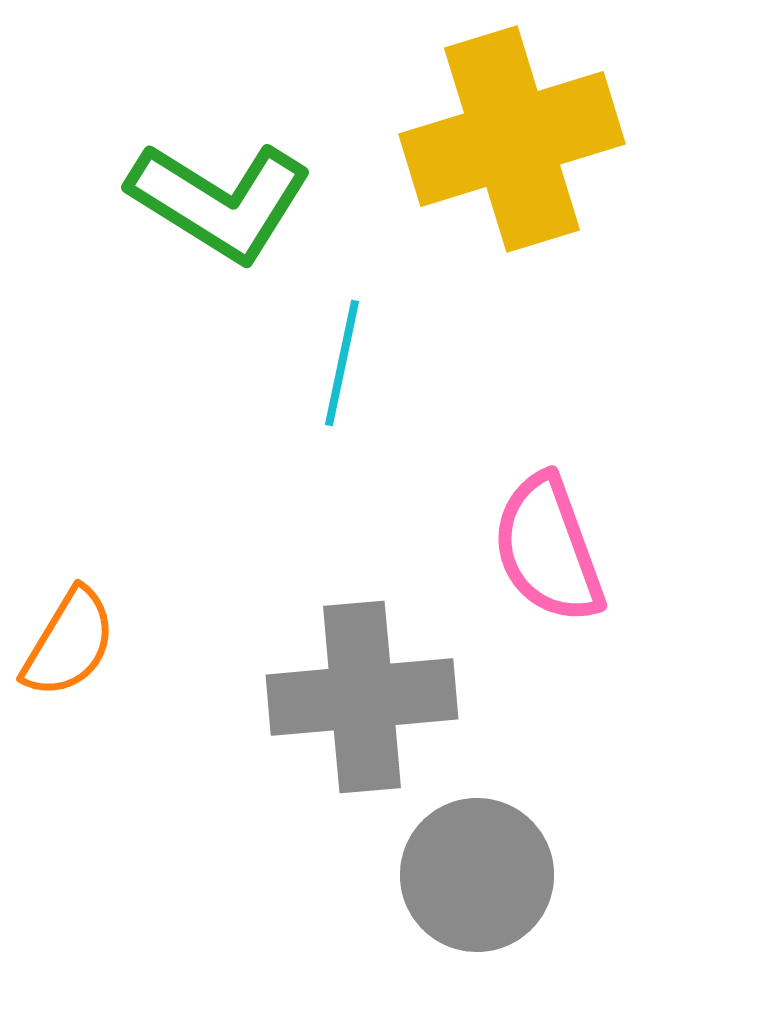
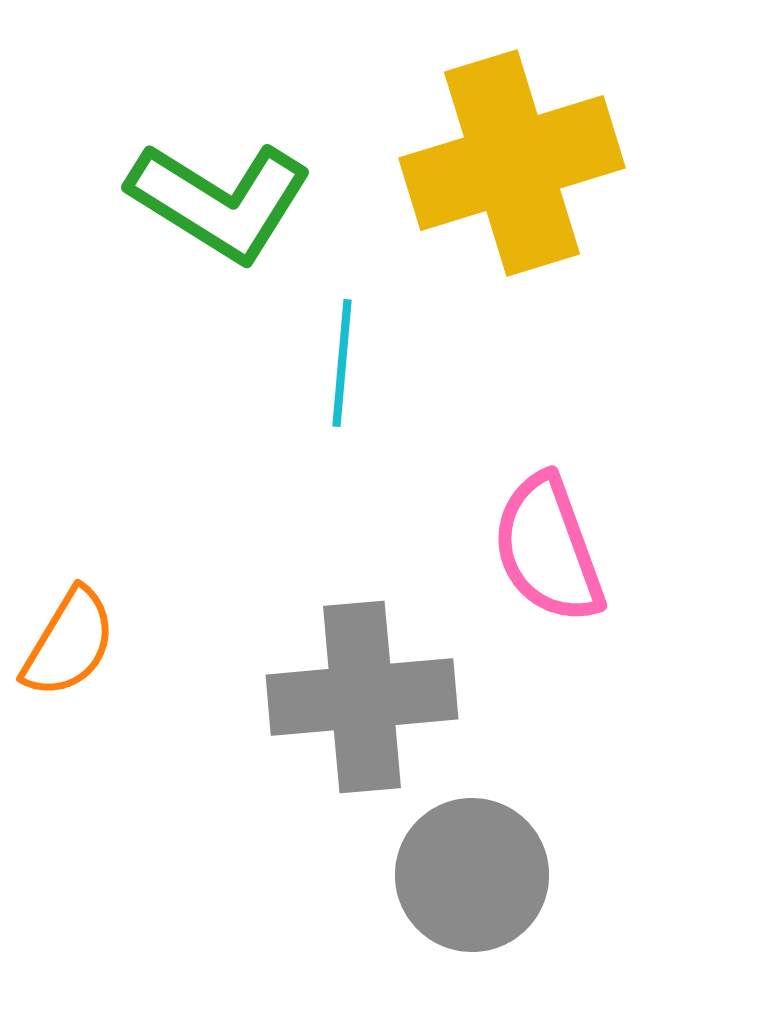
yellow cross: moved 24 px down
cyan line: rotated 7 degrees counterclockwise
gray circle: moved 5 px left
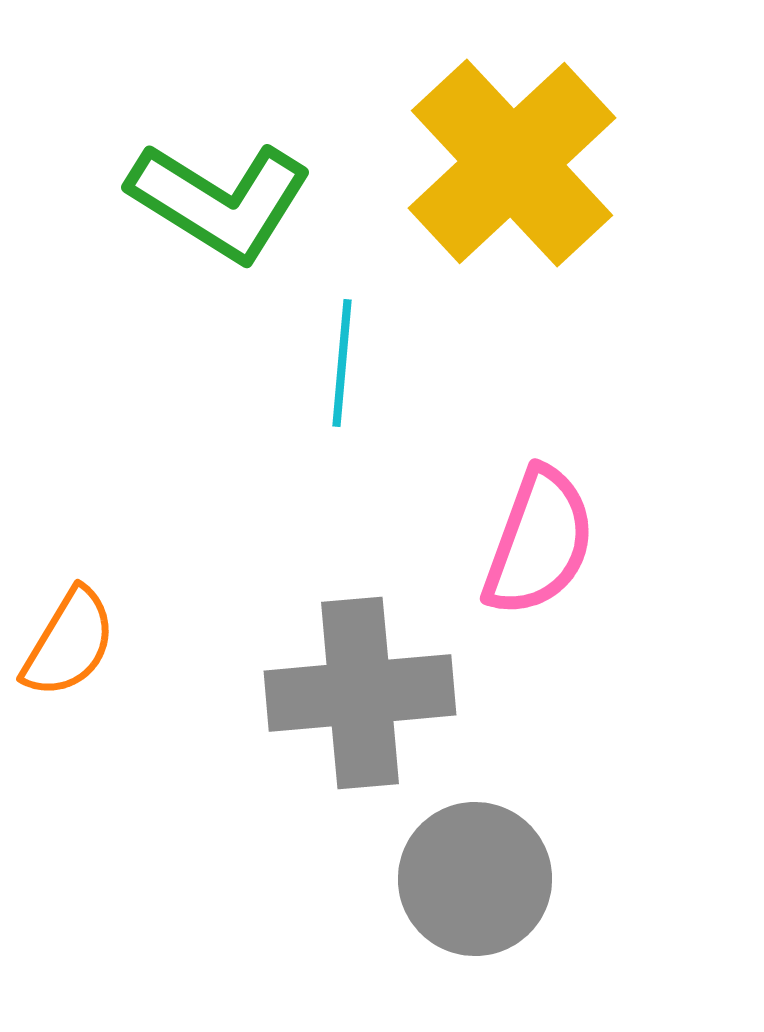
yellow cross: rotated 26 degrees counterclockwise
pink semicircle: moved 9 px left, 7 px up; rotated 140 degrees counterclockwise
gray cross: moved 2 px left, 4 px up
gray circle: moved 3 px right, 4 px down
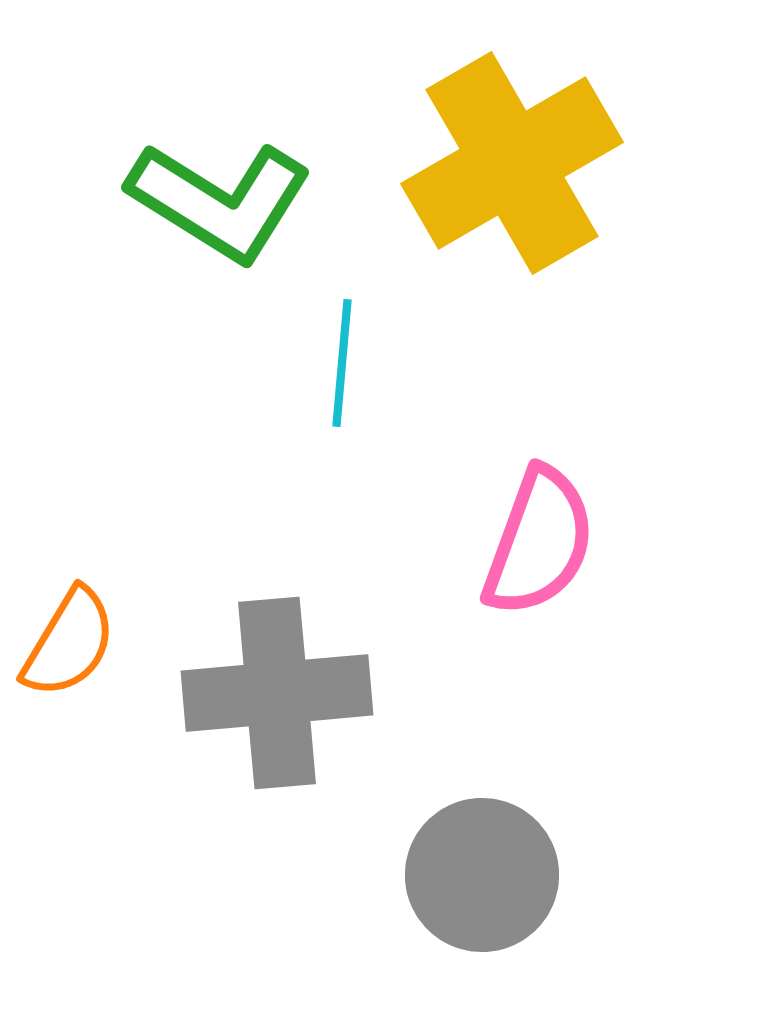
yellow cross: rotated 13 degrees clockwise
gray cross: moved 83 px left
gray circle: moved 7 px right, 4 px up
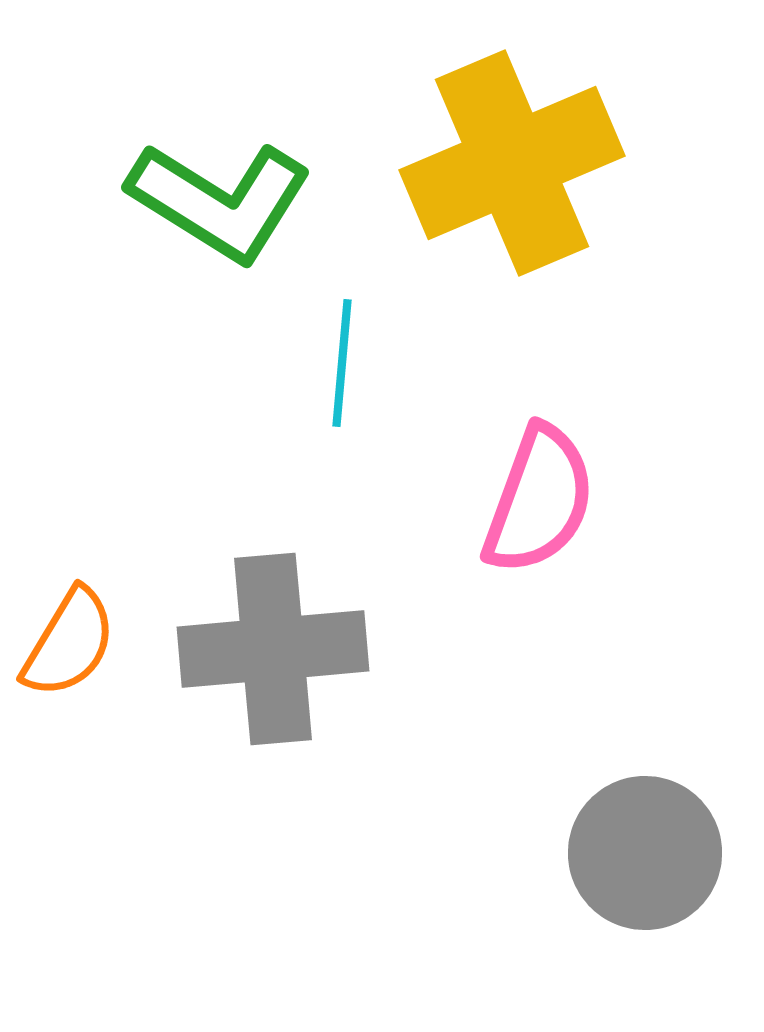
yellow cross: rotated 7 degrees clockwise
pink semicircle: moved 42 px up
gray cross: moved 4 px left, 44 px up
gray circle: moved 163 px right, 22 px up
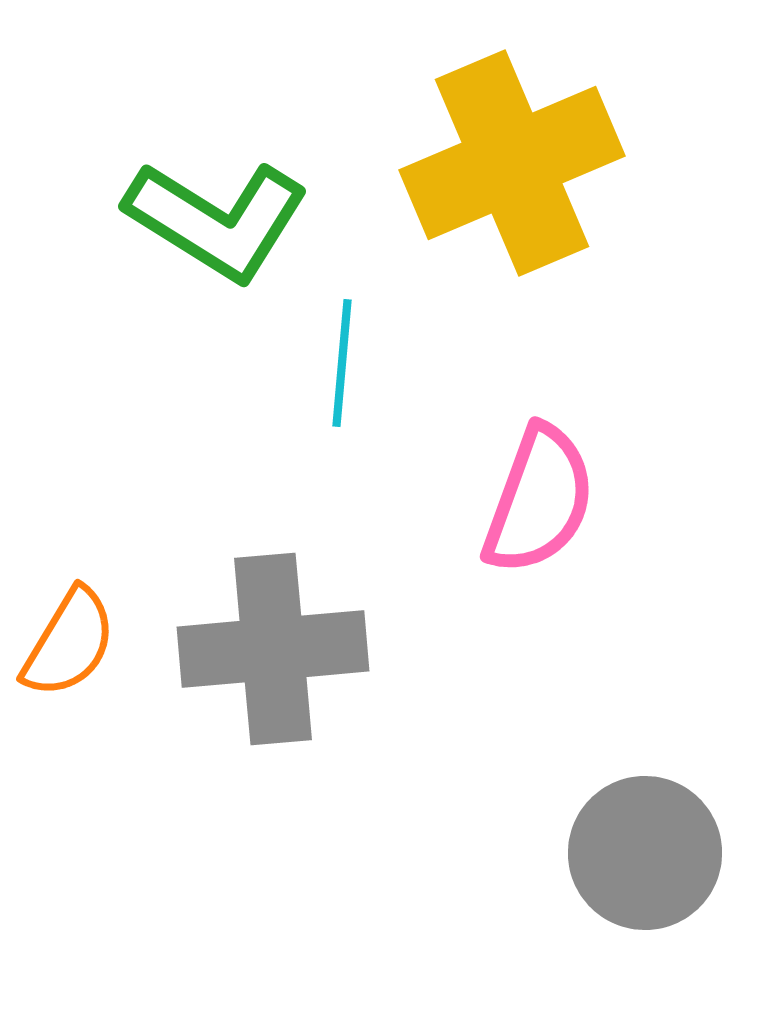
green L-shape: moved 3 px left, 19 px down
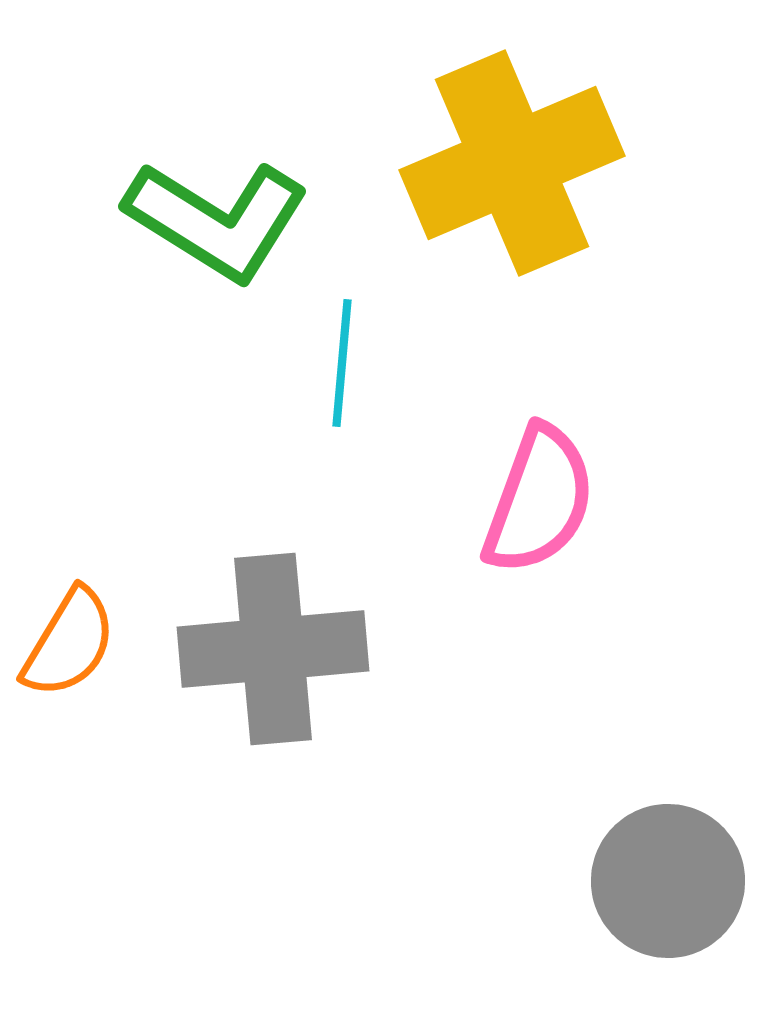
gray circle: moved 23 px right, 28 px down
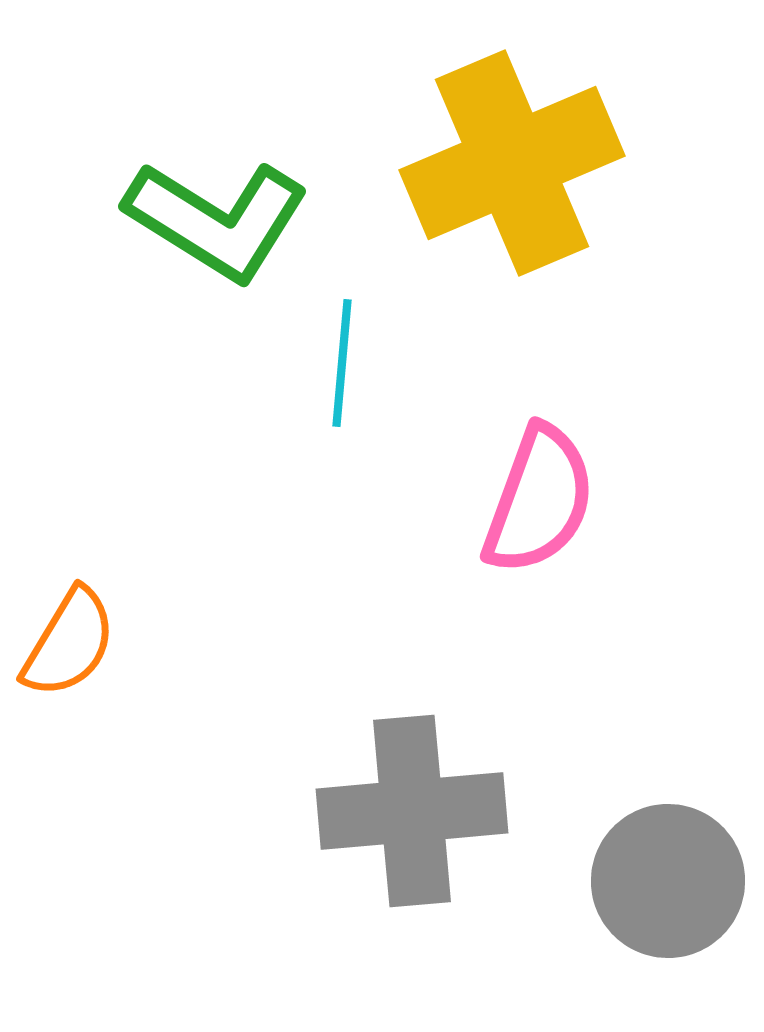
gray cross: moved 139 px right, 162 px down
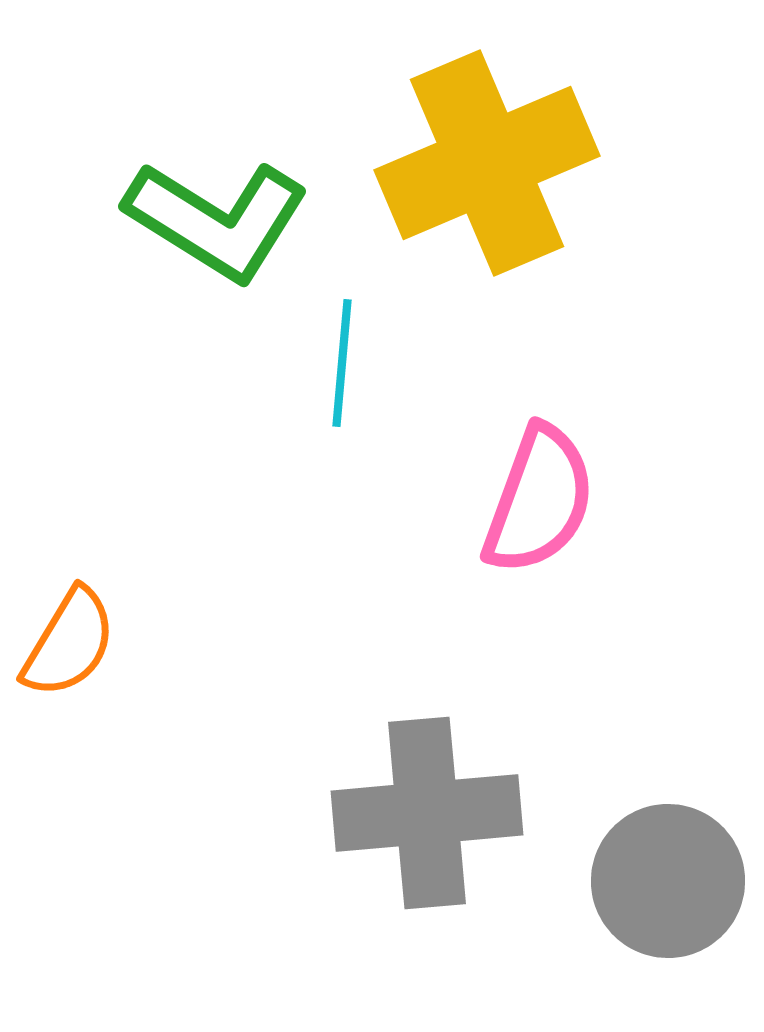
yellow cross: moved 25 px left
gray cross: moved 15 px right, 2 px down
